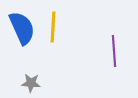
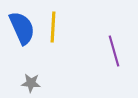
purple line: rotated 12 degrees counterclockwise
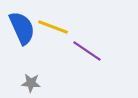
yellow line: rotated 72 degrees counterclockwise
purple line: moved 27 px left; rotated 40 degrees counterclockwise
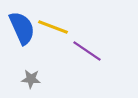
gray star: moved 4 px up
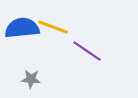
blue semicircle: rotated 72 degrees counterclockwise
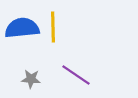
yellow line: rotated 68 degrees clockwise
purple line: moved 11 px left, 24 px down
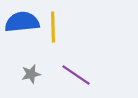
blue semicircle: moved 6 px up
gray star: moved 5 px up; rotated 18 degrees counterclockwise
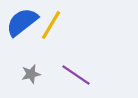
blue semicircle: rotated 32 degrees counterclockwise
yellow line: moved 2 px left, 2 px up; rotated 32 degrees clockwise
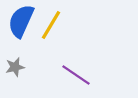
blue semicircle: moved 1 px left, 1 px up; rotated 28 degrees counterclockwise
gray star: moved 16 px left, 7 px up
